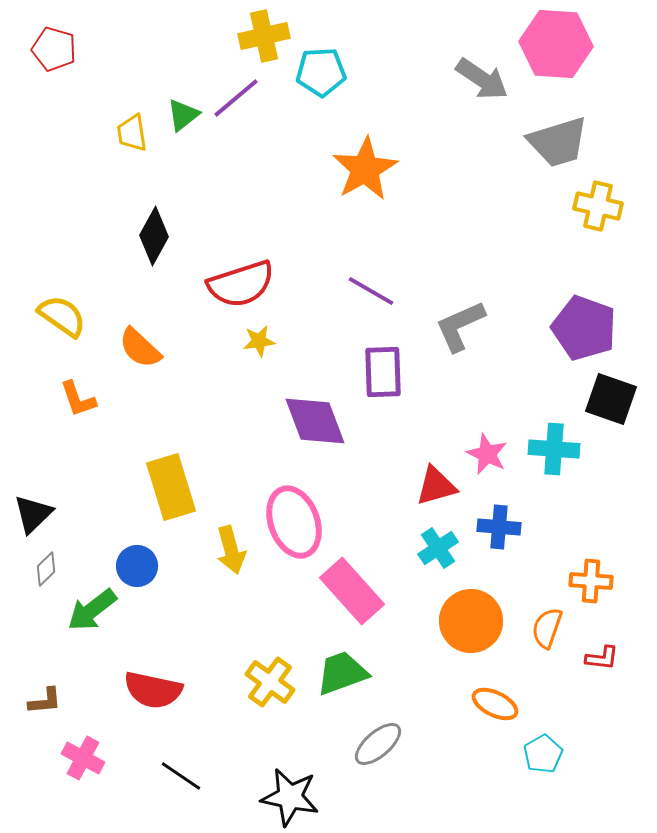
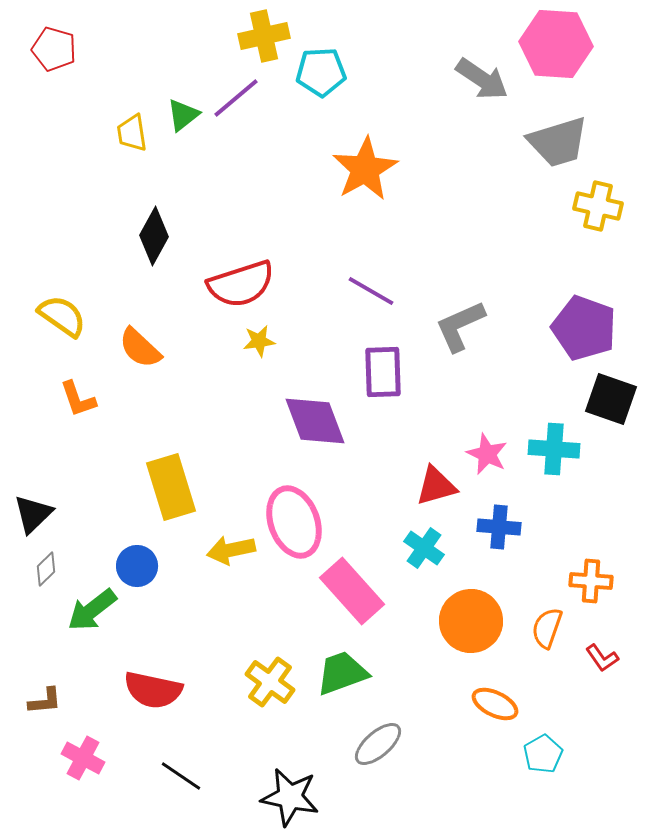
cyan cross at (438, 548): moved 14 px left; rotated 21 degrees counterclockwise
yellow arrow at (231, 550): rotated 93 degrees clockwise
red L-shape at (602, 658): rotated 48 degrees clockwise
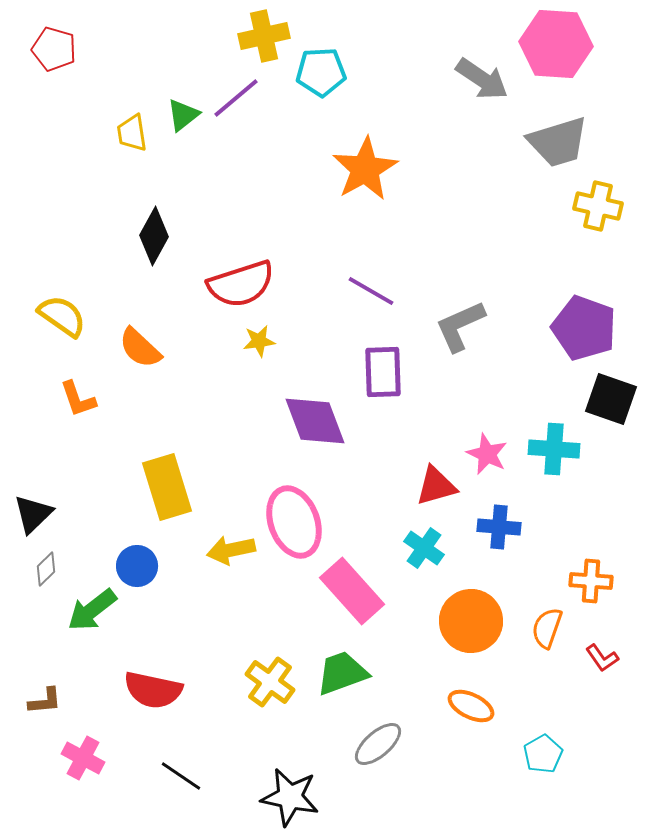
yellow rectangle at (171, 487): moved 4 px left
orange ellipse at (495, 704): moved 24 px left, 2 px down
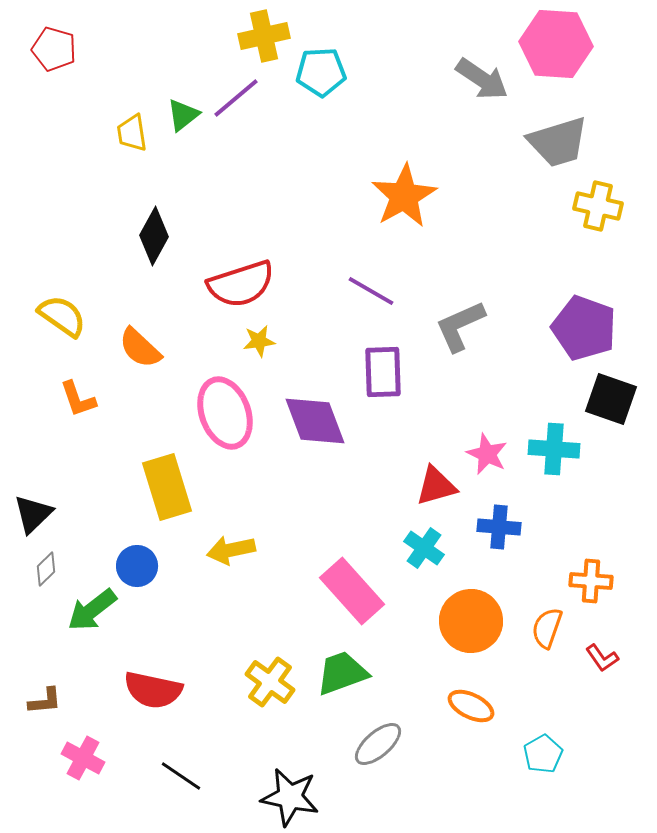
orange star at (365, 169): moved 39 px right, 27 px down
pink ellipse at (294, 522): moved 69 px left, 109 px up
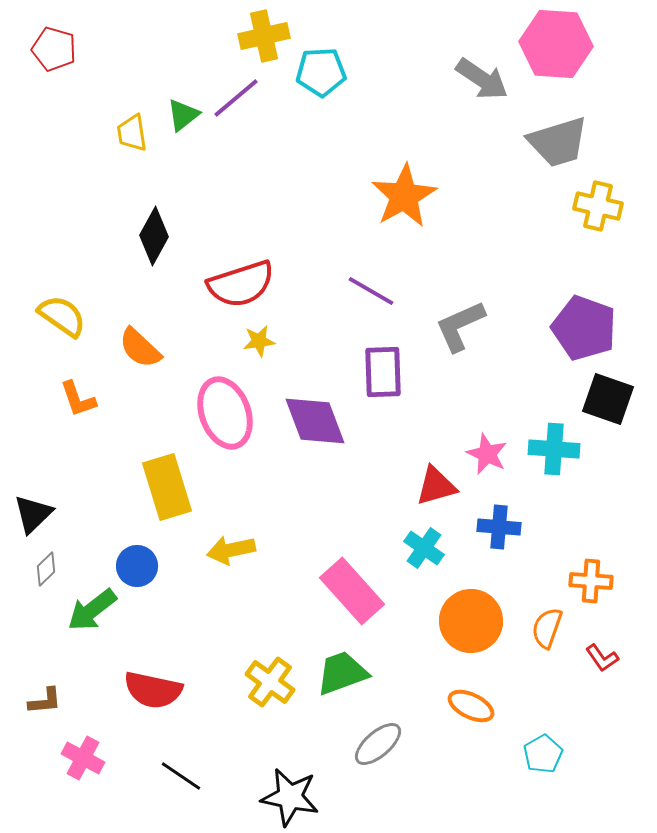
black square at (611, 399): moved 3 px left
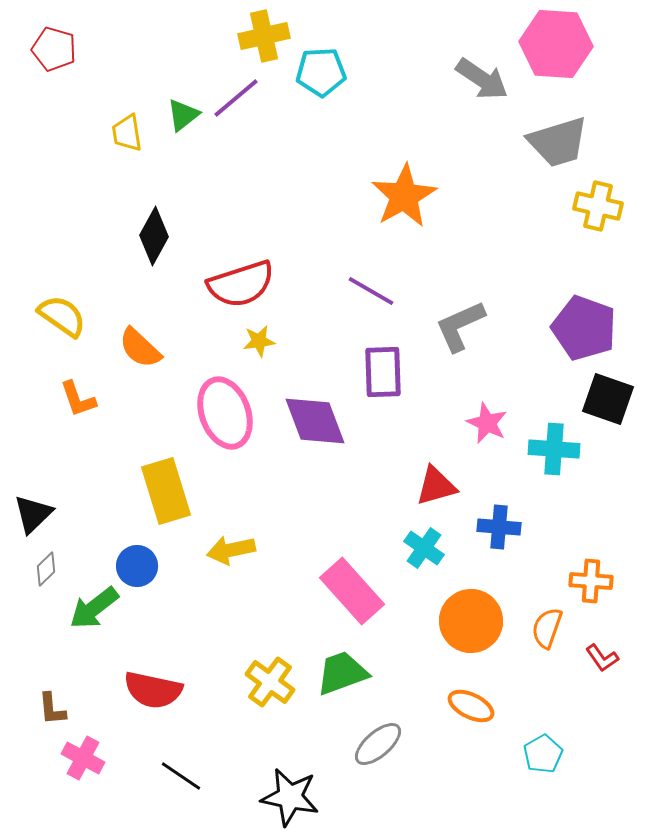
yellow trapezoid at (132, 133): moved 5 px left
pink star at (487, 454): moved 31 px up
yellow rectangle at (167, 487): moved 1 px left, 4 px down
green arrow at (92, 610): moved 2 px right, 2 px up
brown L-shape at (45, 701): moved 7 px right, 8 px down; rotated 90 degrees clockwise
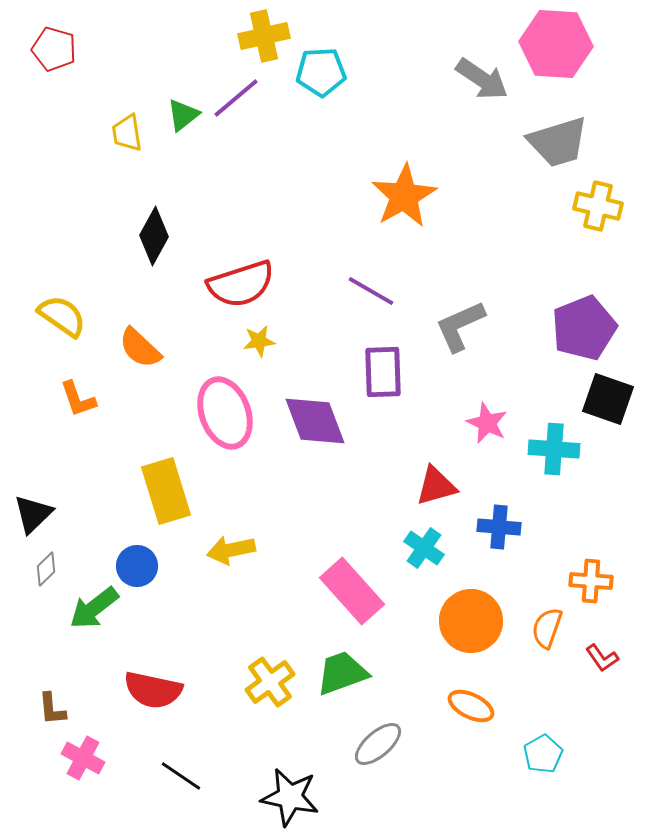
purple pentagon at (584, 328): rotated 30 degrees clockwise
yellow cross at (270, 682): rotated 18 degrees clockwise
